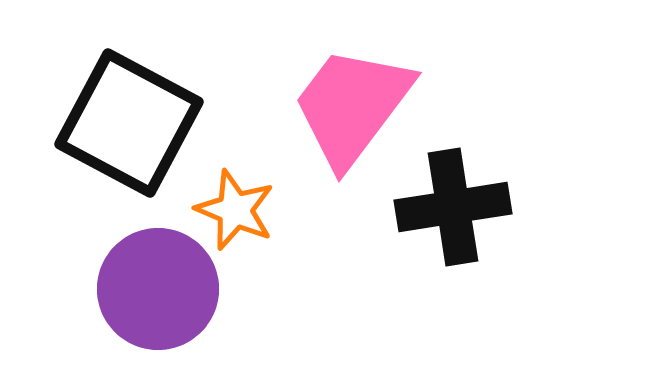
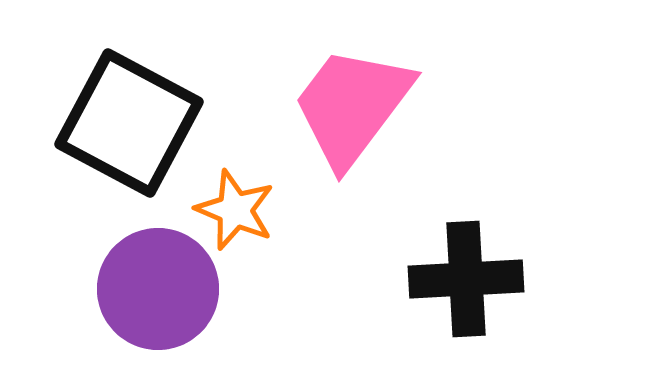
black cross: moved 13 px right, 72 px down; rotated 6 degrees clockwise
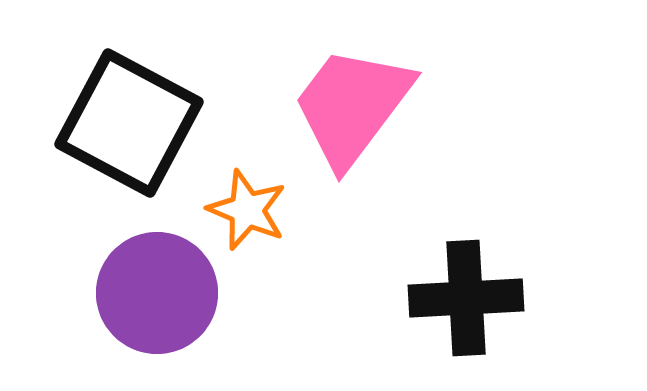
orange star: moved 12 px right
black cross: moved 19 px down
purple circle: moved 1 px left, 4 px down
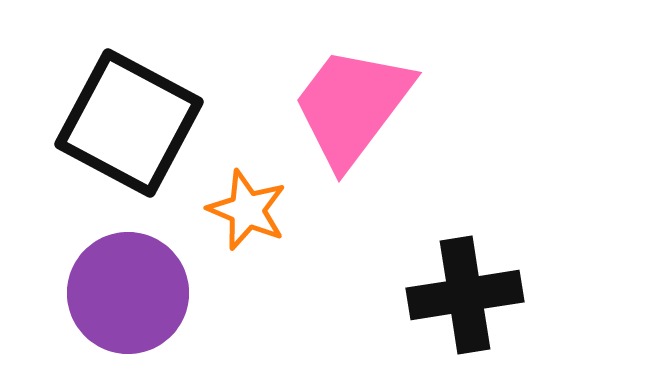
purple circle: moved 29 px left
black cross: moved 1 px left, 3 px up; rotated 6 degrees counterclockwise
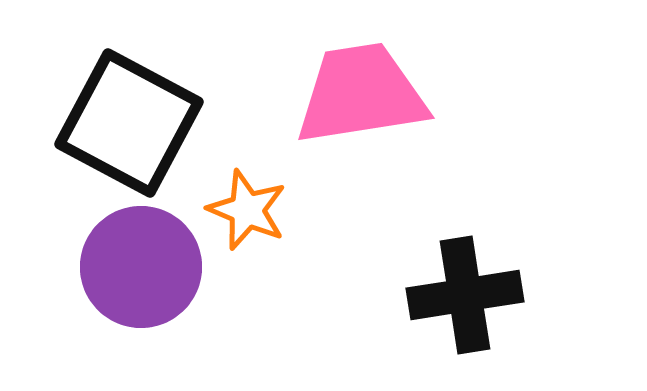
pink trapezoid: moved 9 px right, 12 px up; rotated 44 degrees clockwise
purple circle: moved 13 px right, 26 px up
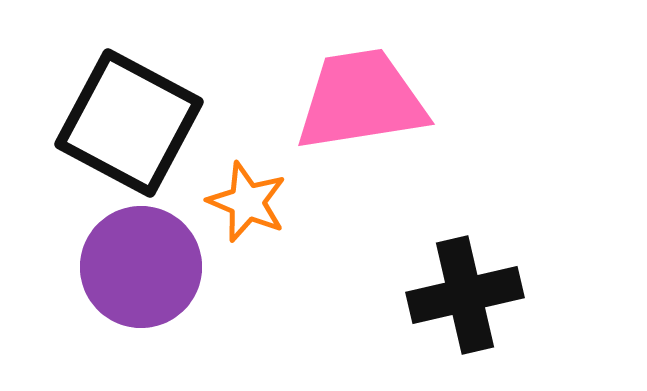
pink trapezoid: moved 6 px down
orange star: moved 8 px up
black cross: rotated 4 degrees counterclockwise
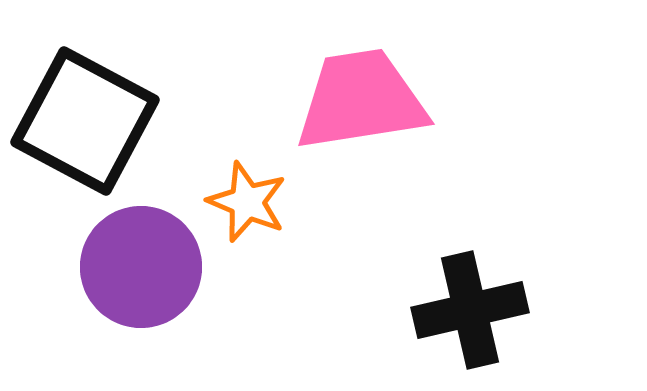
black square: moved 44 px left, 2 px up
black cross: moved 5 px right, 15 px down
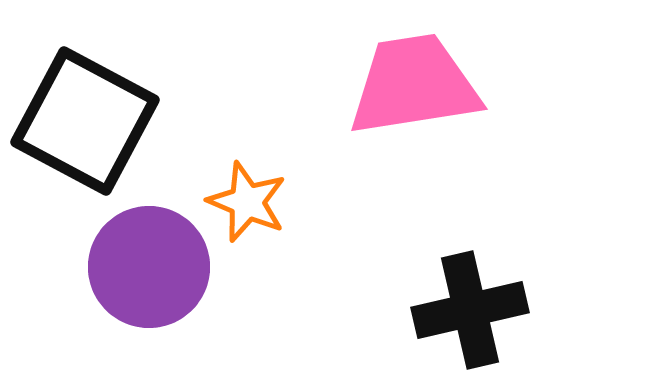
pink trapezoid: moved 53 px right, 15 px up
purple circle: moved 8 px right
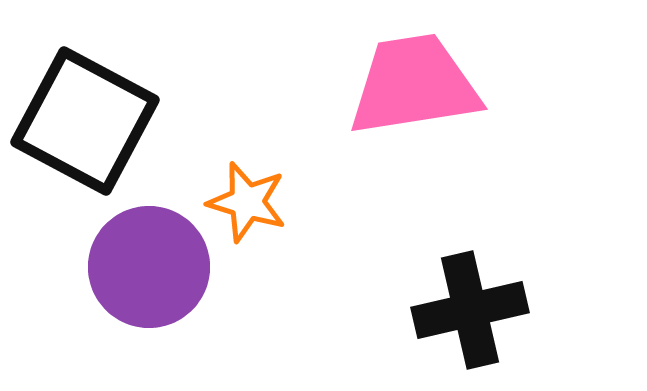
orange star: rotated 6 degrees counterclockwise
